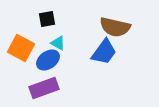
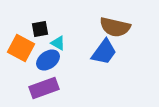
black square: moved 7 px left, 10 px down
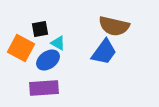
brown semicircle: moved 1 px left, 1 px up
purple rectangle: rotated 16 degrees clockwise
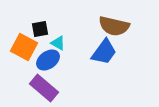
orange square: moved 3 px right, 1 px up
purple rectangle: rotated 44 degrees clockwise
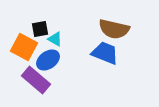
brown semicircle: moved 3 px down
cyan triangle: moved 3 px left, 4 px up
blue trapezoid: moved 1 px right, 1 px down; rotated 104 degrees counterclockwise
purple rectangle: moved 8 px left, 8 px up
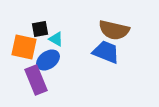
brown semicircle: moved 1 px down
cyan triangle: moved 1 px right
orange square: rotated 16 degrees counterclockwise
blue trapezoid: moved 1 px right, 1 px up
purple rectangle: rotated 28 degrees clockwise
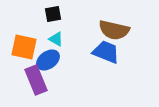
black square: moved 13 px right, 15 px up
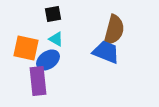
brown semicircle: rotated 88 degrees counterclockwise
orange square: moved 2 px right, 1 px down
purple rectangle: moved 2 px right, 1 px down; rotated 16 degrees clockwise
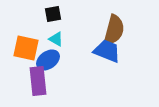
blue trapezoid: moved 1 px right, 1 px up
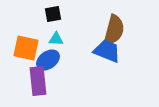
cyan triangle: rotated 28 degrees counterclockwise
